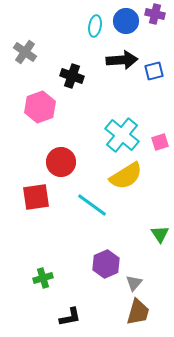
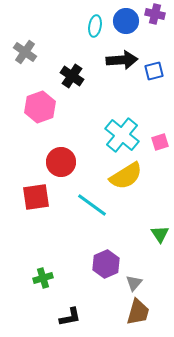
black cross: rotated 15 degrees clockwise
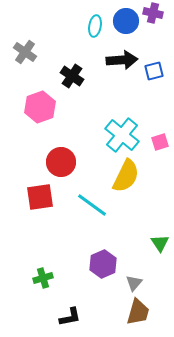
purple cross: moved 2 px left, 1 px up
yellow semicircle: rotated 32 degrees counterclockwise
red square: moved 4 px right
green triangle: moved 9 px down
purple hexagon: moved 3 px left
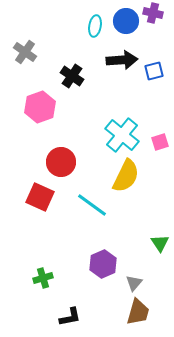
red square: rotated 32 degrees clockwise
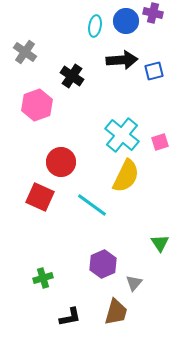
pink hexagon: moved 3 px left, 2 px up
brown trapezoid: moved 22 px left
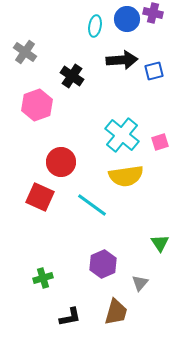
blue circle: moved 1 px right, 2 px up
yellow semicircle: rotated 56 degrees clockwise
gray triangle: moved 6 px right
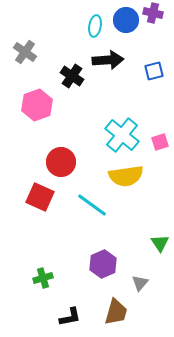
blue circle: moved 1 px left, 1 px down
black arrow: moved 14 px left
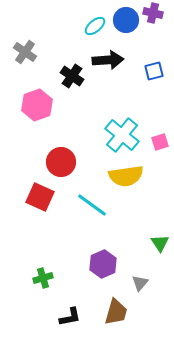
cyan ellipse: rotated 40 degrees clockwise
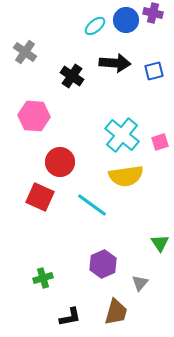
black arrow: moved 7 px right, 3 px down; rotated 8 degrees clockwise
pink hexagon: moved 3 px left, 11 px down; rotated 24 degrees clockwise
red circle: moved 1 px left
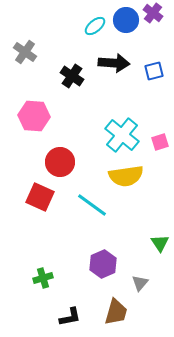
purple cross: rotated 24 degrees clockwise
black arrow: moved 1 px left
